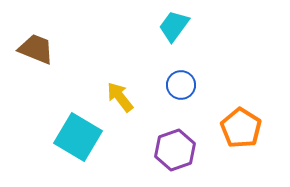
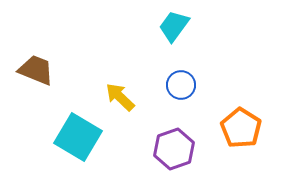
brown trapezoid: moved 21 px down
yellow arrow: rotated 8 degrees counterclockwise
purple hexagon: moved 1 px left, 1 px up
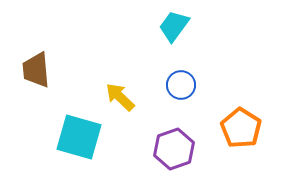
brown trapezoid: rotated 117 degrees counterclockwise
cyan square: moved 1 px right; rotated 15 degrees counterclockwise
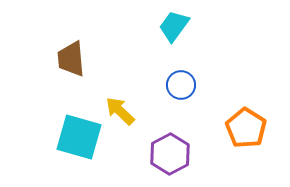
brown trapezoid: moved 35 px right, 11 px up
yellow arrow: moved 14 px down
orange pentagon: moved 5 px right
purple hexagon: moved 4 px left, 5 px down; rotated 9 degrees counterclockwise
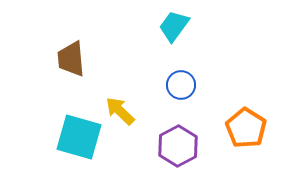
purple hexagon: moved 8 px right, 8 px up
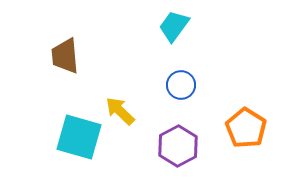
brown trapezoid: moved 6 px left, 3 px up
